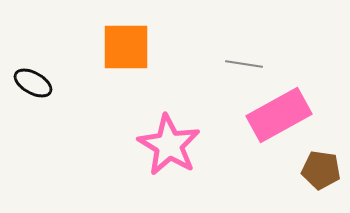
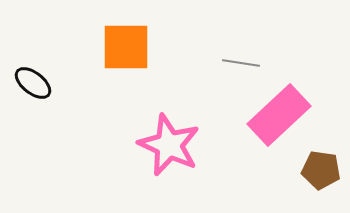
gray line: moved 3 px left, 1 px up
black ellipse: rotated 9 degrees clockwise
pink rectangle: rotated 14 degrees counterclockwise
pink star: rotated 6 degrees counterclockwise
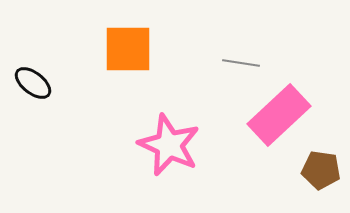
orange square: moved 2 px right, 2 px down
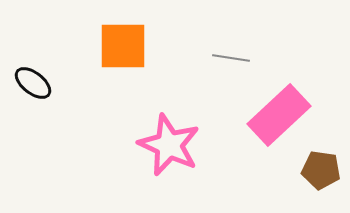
orange square: moved 5 px left, 3 px up
gray line: moved 10 px left, 5 px up
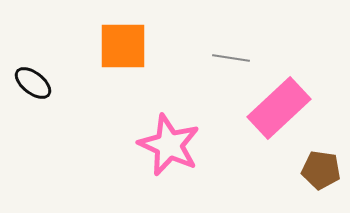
pink rectangle: moved 7 px up
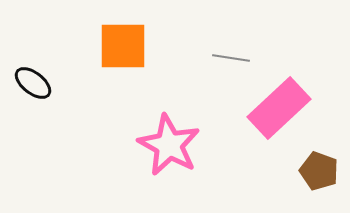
pink star: rotated 4 degrees clockwise
brown pentagon: moved 2 px left, 1 px down; rotated 12 degrees clockwise
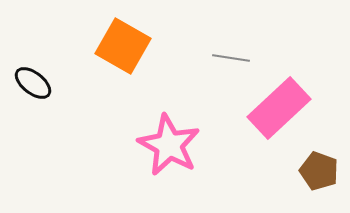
orange square: rotated 30 degrees clockwise
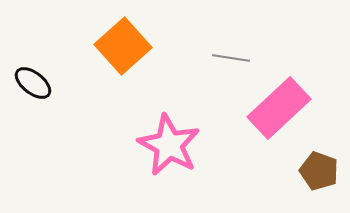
orange square: rotated 18 degrees clockwise
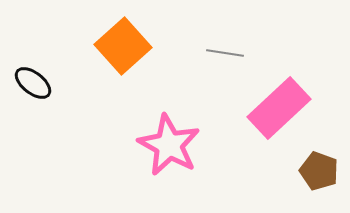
gray line: moved 6 px left, 5 px up
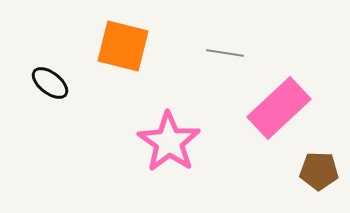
orange square: rotated 34 degrees counterclockwise
black ellipse: moved 17 px right
pink star: moved 3 px up; rotated 6 degrees clockwise
brown pentagon: rotated 18 degrees counterclockwise
